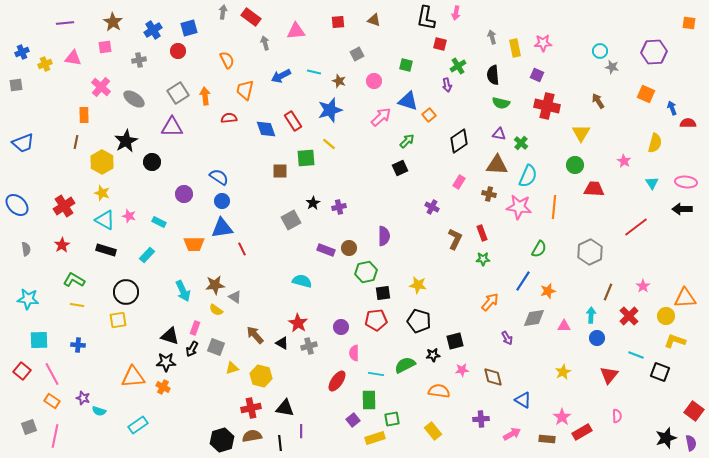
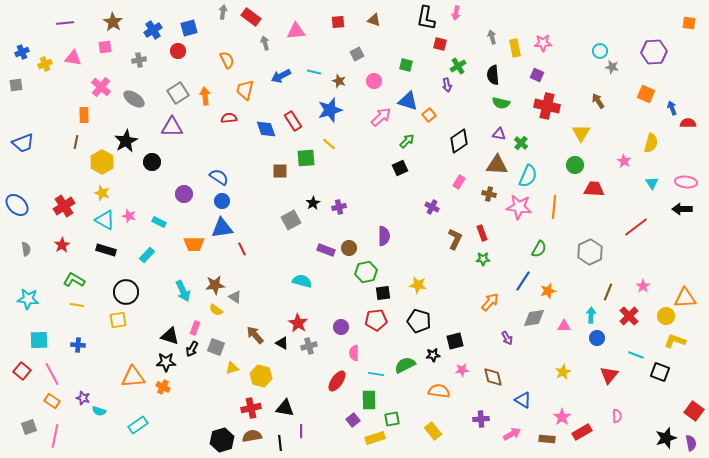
yellow semicircle at (655, 143): moved 4 px left
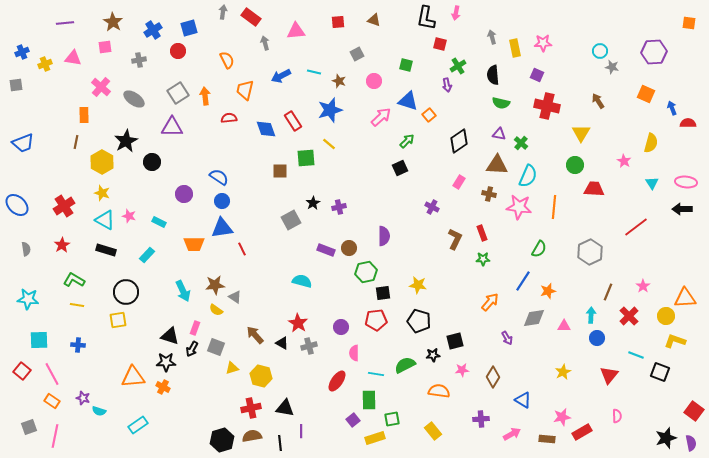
brown diamond at (493, 377): rotated 45 degrees clockwise
pink star at (562, 417): rotated 24 degrees clockwise
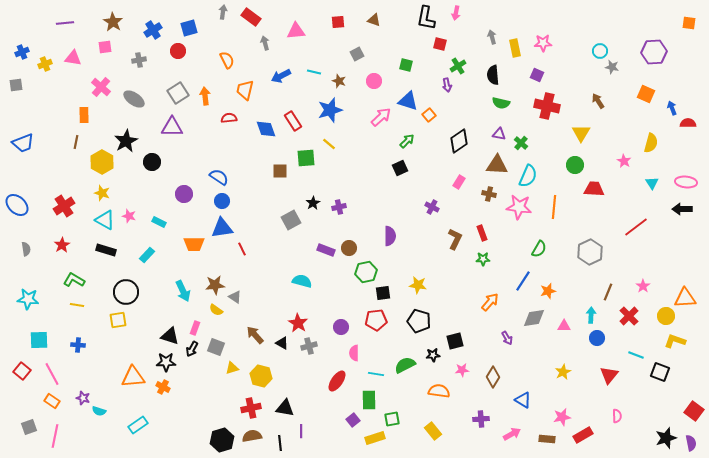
purple semicircle at (384, 236): moved 6 px right
red rectangle at (582, 432): moved 1 px right, 3 px down
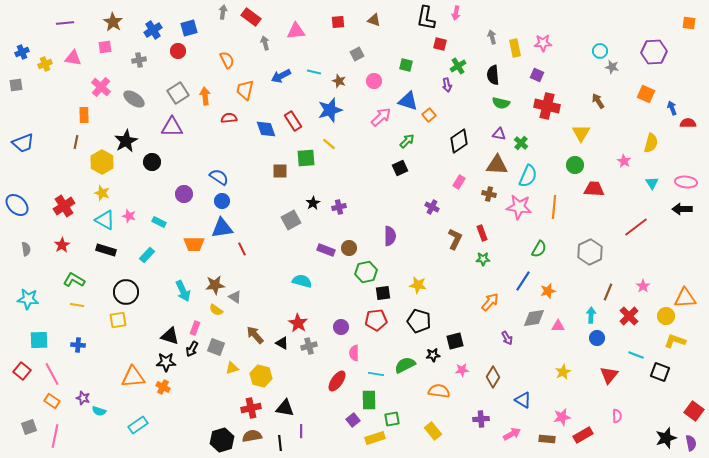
pink triangle at (564, 326): moved 6 px left
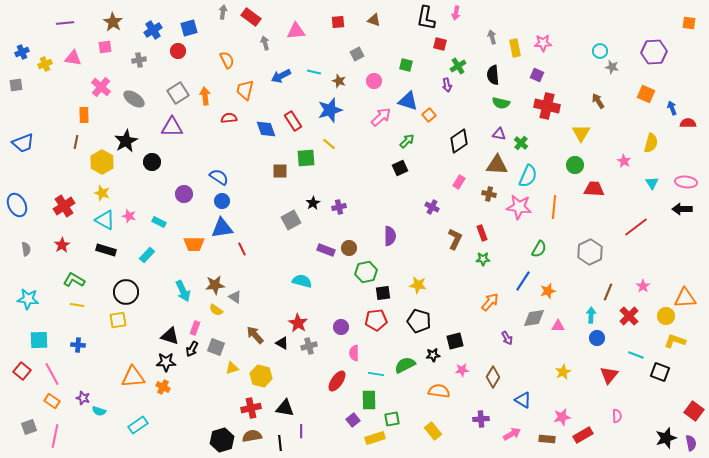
blue ellipse at (17, 205): rotated 20 degrees clockwise
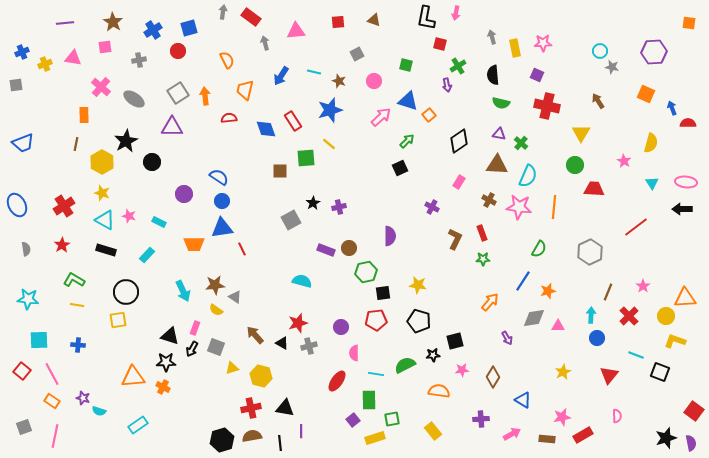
blue arrow at (281, 76): rotated 30 degrees counterclockwise
brown line at (76, 142): moved 2 px down
brown cross at (489, 194): moved 6 px down; rotated 16 degrees clockwise
red star at (298, 323): rotated 24 degrees clockwise
gray square at (29, 427): moved 5 px left
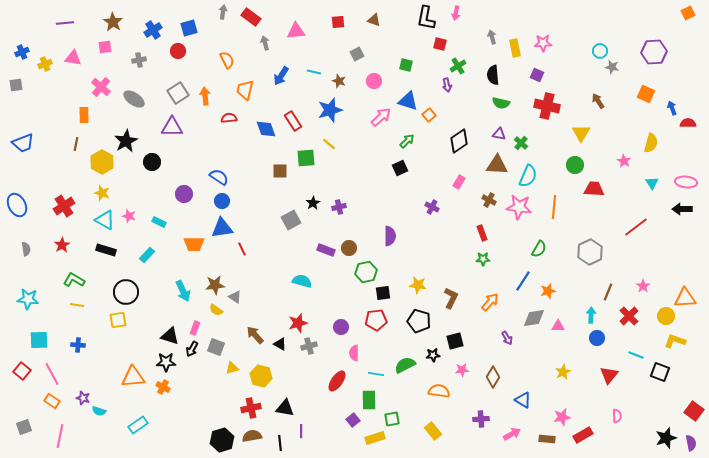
orange square at (689, 23): moved 1 px left, 10 px up; rotated 32 degrees counterclockwise
brown L-shape at (455, 239): moved 4 px left, 59 px down
black triangle at (282, 343): moved 2 px left, 1 px down
pink line at (55, 436): moved 5 px right
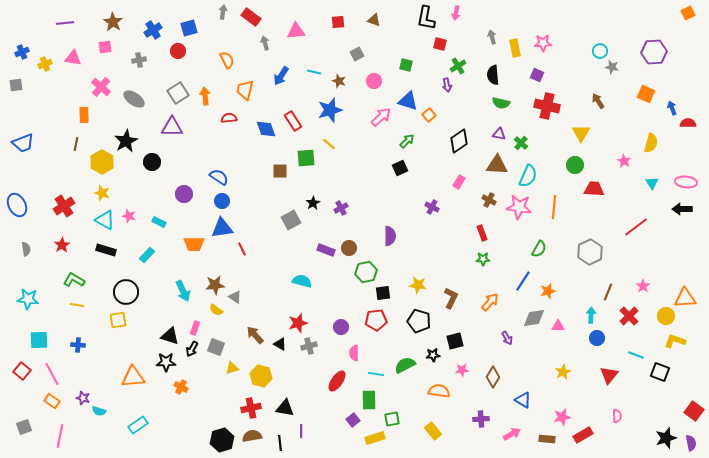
purple cross at (339, 207): moved 2 px right, 1 px down; rotated 16 degrees counterclockwise
orange cross at (163, 387): moved 18 px right
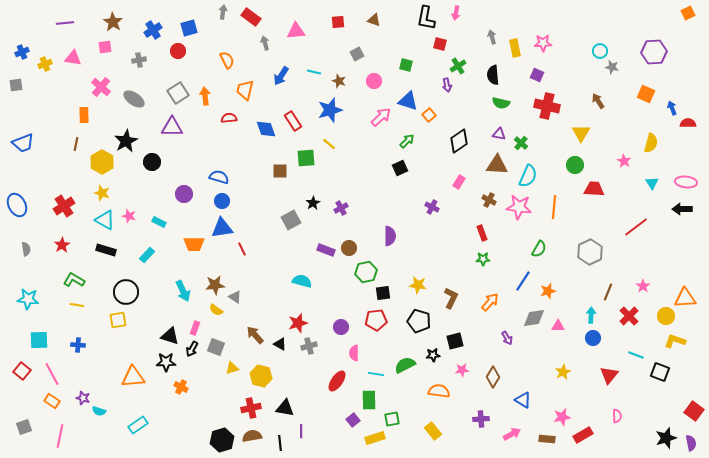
blue semicircle at (219, 177): rotated 18 degrees counterclockwise
blue circle at (597, 338): moved 4 px left
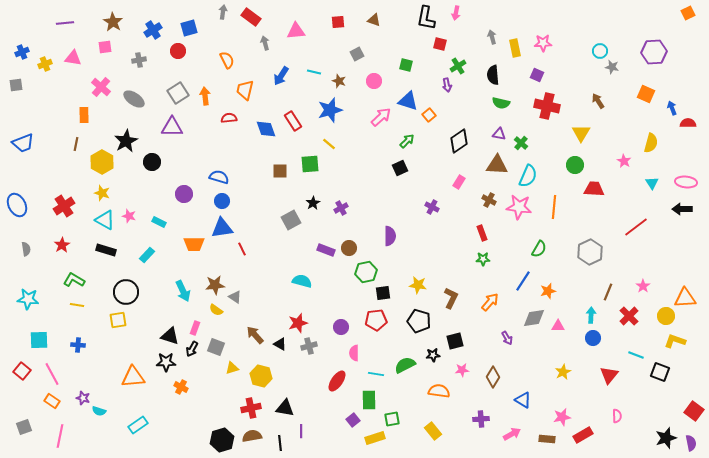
green square at (306, 158): moved 4 px right, 6 px down
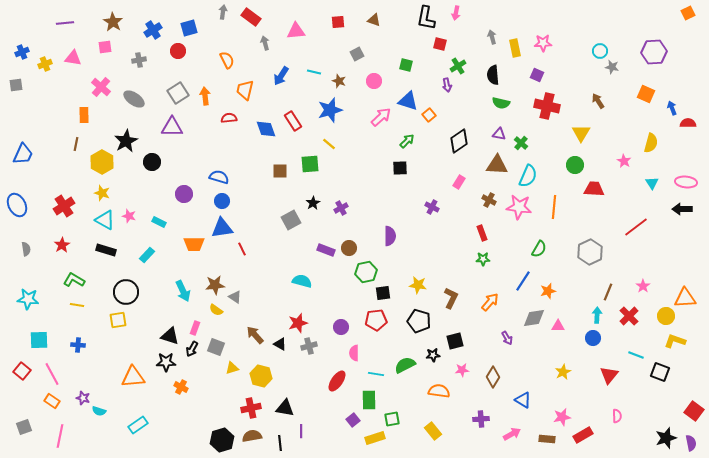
blue trapezoid at (23, 143): moved 11 px down; rotated 45 degrees counterclockwise
black square at (400, 168): rotated 21 degrees clockwise
cyan arrow at (591, 315): moved 6 px right
